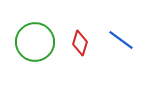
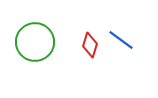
red diamond: moved 10 px right, 2 px down
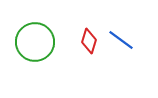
red diamond: moved 1 px left, 4 px up
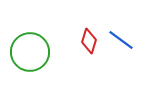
green circle: moved 5 px left, 10 px down
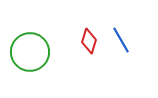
blue line: rotated 24 degrees clockwise
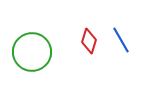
green circle: moved 2 px right
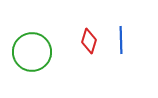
blue line: rotated 28 degrees clockwise
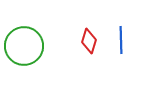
green circle: moved 8 px left, 6 px up
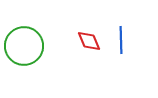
red diamond: rotated 40 degrees counterclockwise
